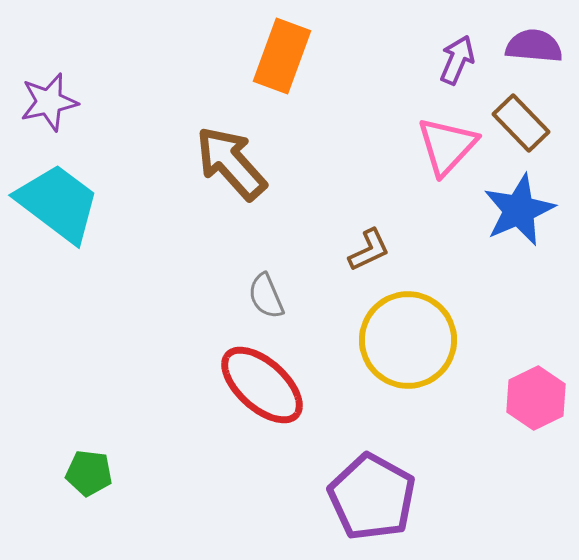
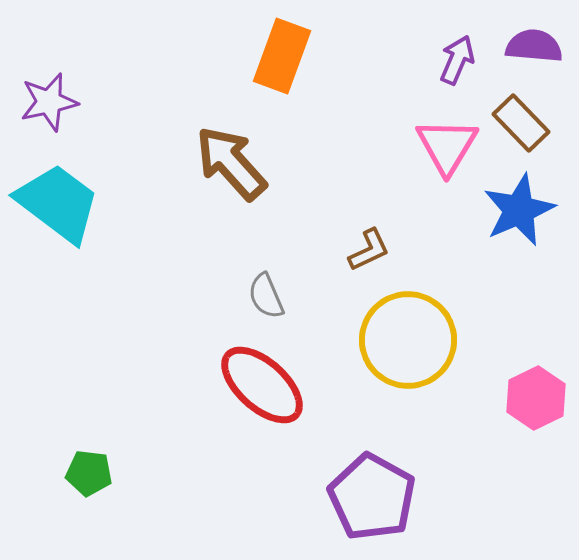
pink triangle: rotated 12 degrees counterclockwise
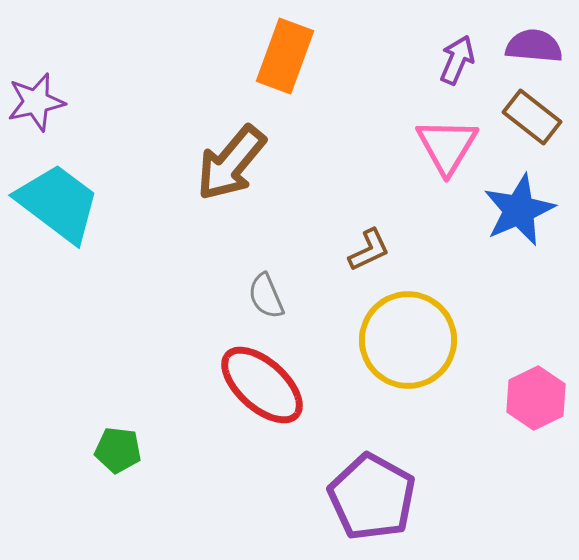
orange rectangle: moved 3 px right
purple star: moved 13 px left
brown rectangle: moved 11 px right, 6 px up; rotated 8 degrees counterclockwise
brown arrow: rotated 98 degrees counterclockwise
green pentagon: moved 29 px right, 23 px up
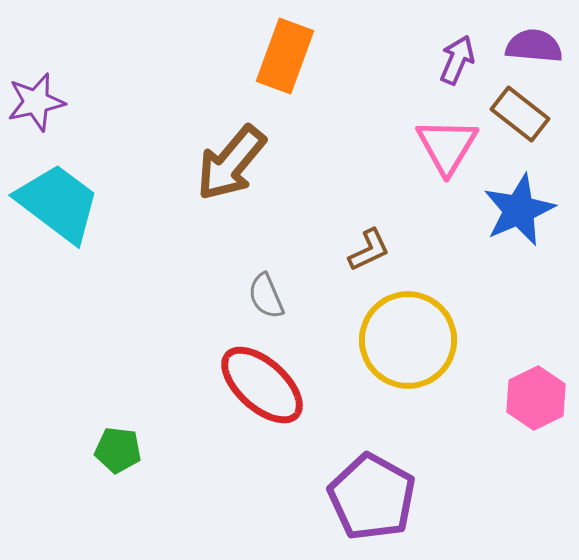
brown rectangle: moved 12 px left, 3 px up
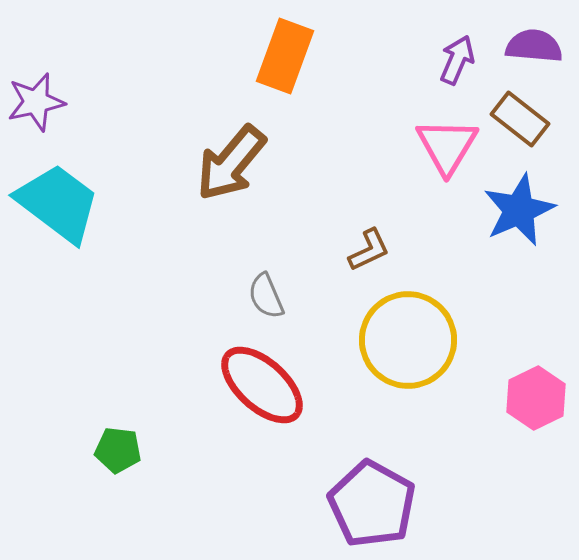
brown rectangle: moved 5 px down
purple pentagon: moved 7 px down
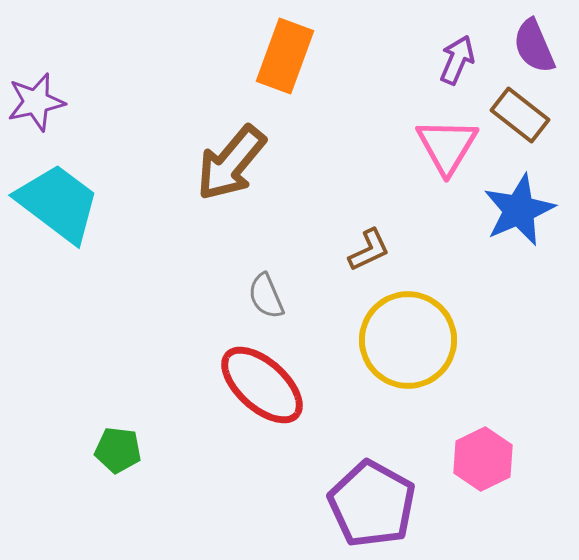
purple semicircle: rotated 118 degrees counterclockwise
brown rectangle: moved 4 px up
pink hexagon: moved 53 px left, 61 px down
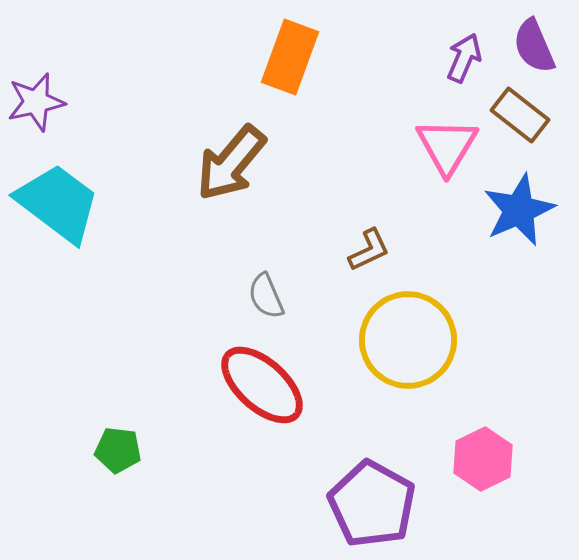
orange rectangle: moved 5 px right, 1 px down
purple arrow: moved 7 px right, 2 px up
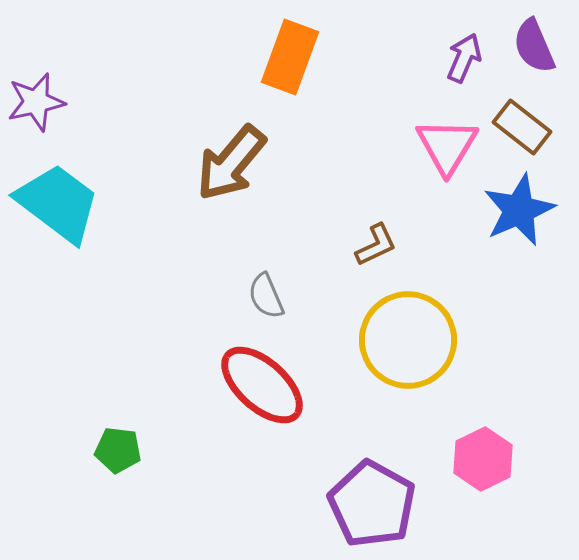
brown rectangle: moved 2 px right, 12 px down
brown L-shape: moved 7 px right, 5 px up
